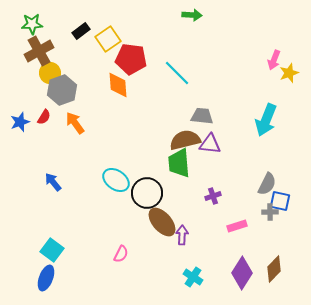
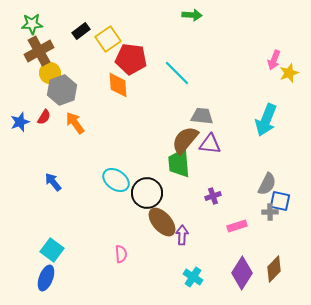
brown semicircle: rotated 36 degrees counterclockwise
pink semicircle: rotated 30 degrees counterclockwise
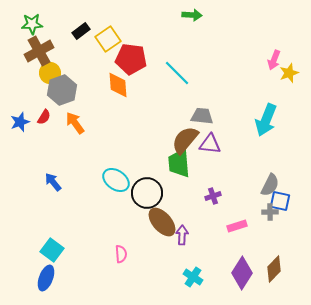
gray semicircle: moved 3 px right, 1 px down
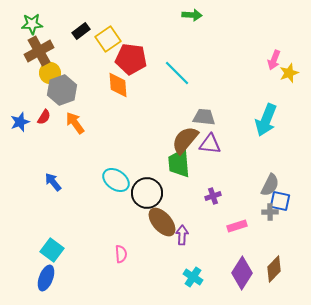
gray trapezoid: moved 2 px right, 1 px down
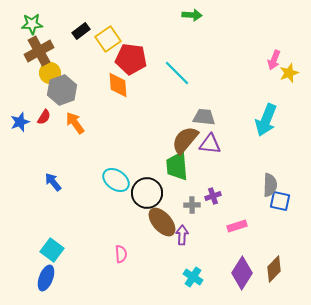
green trapezoid: moved 2 px left, 3 px down
gray semicircle: rotated 25 degrees counterclockwise
gray cross: moved 78 px left, 7 px up
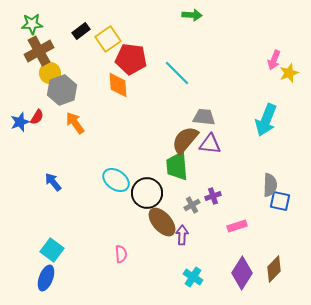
red semicircle: moved 7 px left
gray cross: rotated 28 degrees counterclockwise
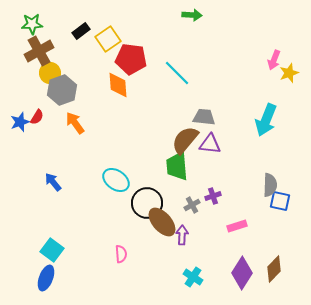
black circle: moved 10 px down
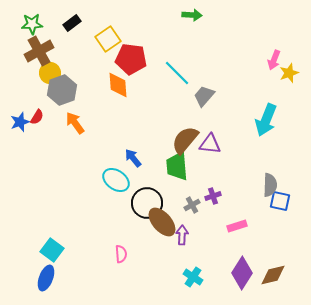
black rectangle: moved 9 px left, 8 px up
gray trapezoid: moved 21 px up; rotated 55 degrees counterclockwise
blue arrow: moved 80 px right, 24 px up
brown diamond: moved 1 px left, 6 px down; rotated 32 degrees clockwise
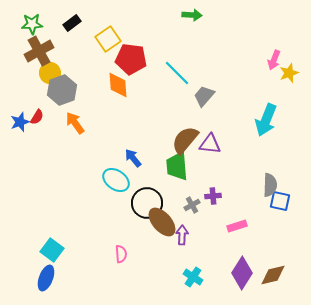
purple cross: rotated 14 degrees clockwise
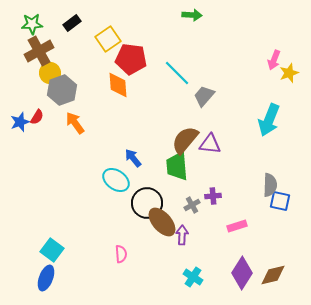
cyan arrow: moved 3 px right
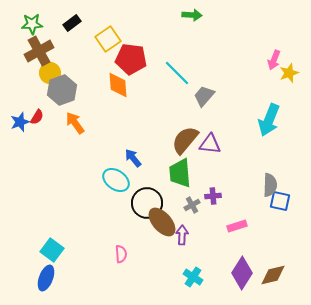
green trapezoid: moved 3 px right, 7 px down
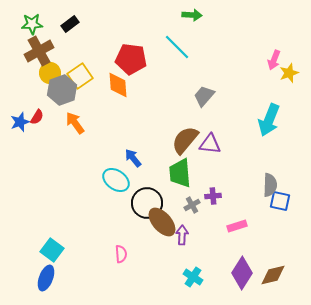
black rectangle: moved 2 px left, 1 px down
yellow square: moved 28 px left, 37 px down
cyan line: moved 26 px up
